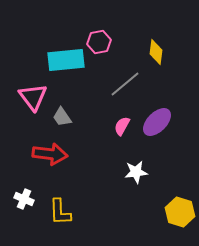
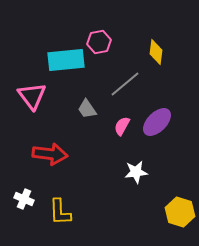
pink triangle: moved 1 px left, 1 px up
gray trapezoid: moved 25 px right, 8 px up
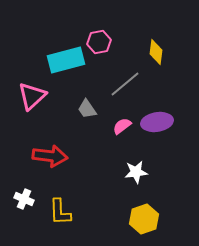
cyan rectangle: rotated 9 degrees counterclockwise
pink triangle: rotated 24 degrees clockwise
purple ellipse: rotated 36 degrees clockwise
pink semicircle: rotated 24 degrees clockwise
red arrow: moved 2 px down
yellow hexagon: moved 36 px left, 7 px down; rotated 24 degrees clockwise
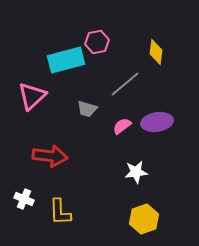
pink hexagon: moved 2 px left
gray trapezoid: rotated 40 degrees counterclockwise
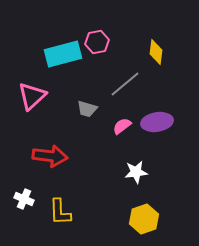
cyan rectangle: moved 3 px left, 6 px up
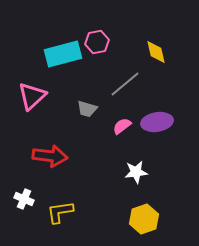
yellow diamond: rotated 20 degrees counterclockwise
yellow L-shape: rotated 84 degrees clockwise
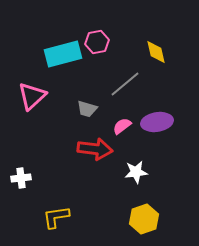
red arrow: moved 45 px right, 7 px up
white cross: moved 3 px left, 21 px up; rotated 30 degrees counterclockwise
yellow L-shape: moved 4 px left, 5 px down
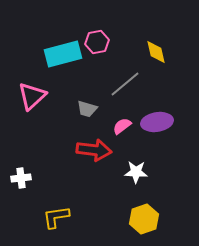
red arrow: moved 1 px left, 1 px down
white star: rotated 10 degrees clockwise
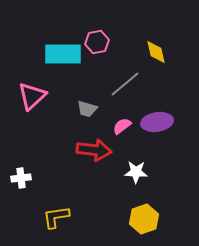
cyan rectangle: rotated 15 degrees clockwise
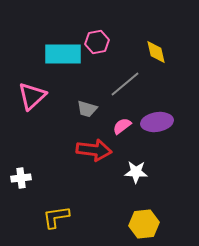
yellow hexagon: moved 5 px down; rotated 12 degrees clockwise
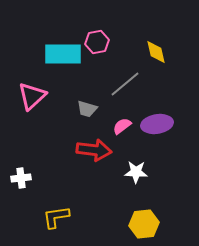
purple ellipse: moved 2 px down
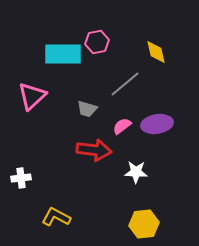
yellow L-shape: rotated 36 degrees clockwise
